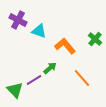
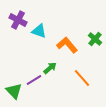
orange L-shape: moved 2 px right, 1 px up
green triangle: moved 1 px left, 1 px down
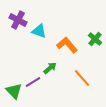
purple line: moved 1 px left, 2 px down
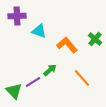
purple cross: moved 1 px left, 4 px up; rotated 30 degrees counterclockwise
green arrow: moved 2 px down
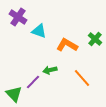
purple cross: moved 1 px right, 1 px down; rotated 36 degrees clockwise
orange L-shape: rotated 20 degrees counterclockwise
green arrow: rotated 152 degrees counterclockwise
purple line: rotated 14 degrees counterclockwise
green triangle: moved 3 px down
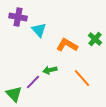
purple cross: rotated 24 degrees counterclockwise
cyan triangle: moved 1 px up; rotated 28 degrees clockwise
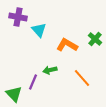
purple line: rotated 21 degrees counterclockwise
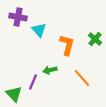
orange L-shape: rotated 75 degrees clockwise
